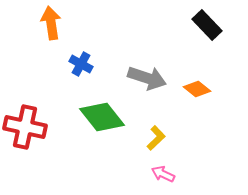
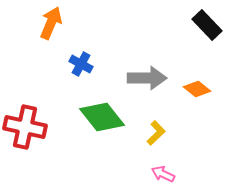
orange arrow: rotated 32 degrees clockwise
gray arrow: rotated 18 degrees counterclockwise
yellow L-shape: moved 5 px up
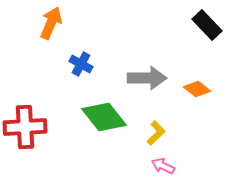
green diamond: moved 2 px right
red cross: rotated 15 degrees counterclockwise
pink arrow: moved 8 px up
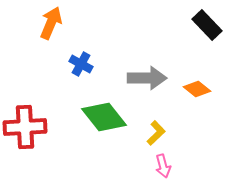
pink arrow: rotated 130 degrees counterclockwise
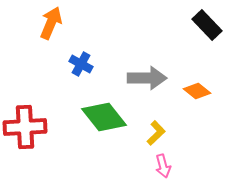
orange diamond: moved 2 px down
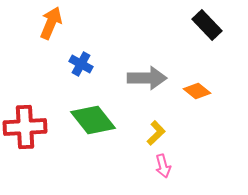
green diamond: moved 11 px left, 3 px down
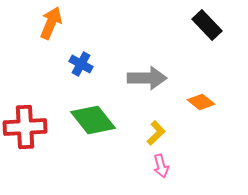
orange diamond: moved 4 px right, 11 px down
pink arrow: moved 2 px left
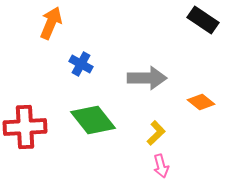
black rectangle: moved 4 px left, 5 px up; rotated 12 degrees counterclockwise
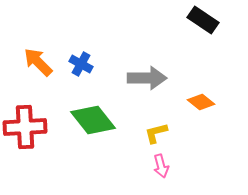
orange arrow: moved 13 px left, 39 px down; rotated 68 degrees counterclockwise
yellow L-shape: rotated 150 degrees counterclockwise
